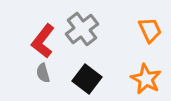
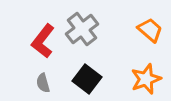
orange trapezoid: rotated 24 degrees counterclockwise
gray semicircle: moved 10 px down
orange star: rotated 24 degrees clockwise
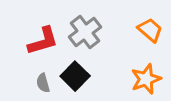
gray cross: moved 3 px right, 3 px down
red L-shape: rotated 144 degrees counterclockwise
black square: moved 12 px left, 3 px up; rotated 8 degrees clockwise
